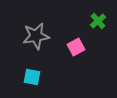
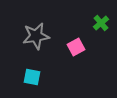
green cross: moved 3 px right, 2 px down
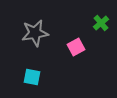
gray star: moved 1 px left, 3 px up
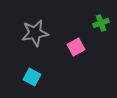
green cross: rotated 21 degrees clockwise
cyan square: rotated 18 degrees clockwise
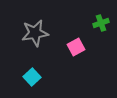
cyan square: rotated 18 degrees clockwise
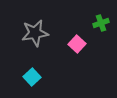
pink square: moved 1 px right, 3 px up; rotated 18 degrees counterclockwise
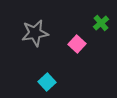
green cross: rotated 21 degrees counterclockwise
cyan square: moved 15 px right, 5 px down
